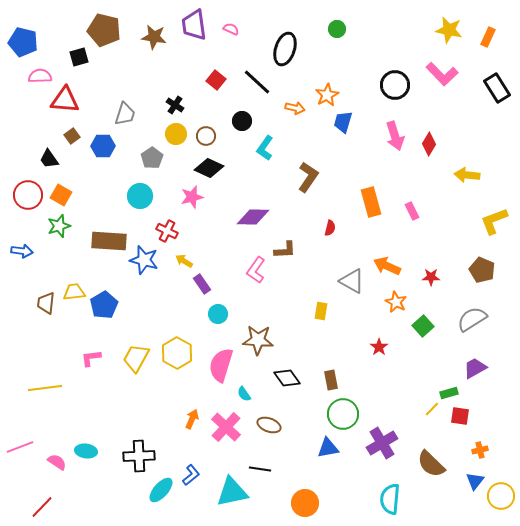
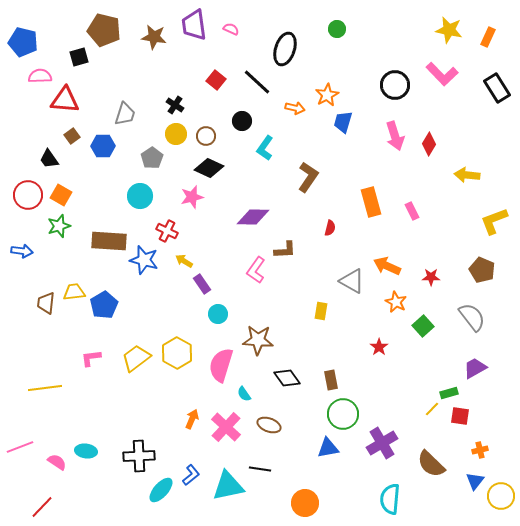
gray semicircle at (472, 319): moved 2 px up; rotated 84 degrees clockwise
yellow trapezoid at (136, 358): rotated 24 degrees clockwise
cyan triangle at (232, 492): moved 4 px left, 6 px up
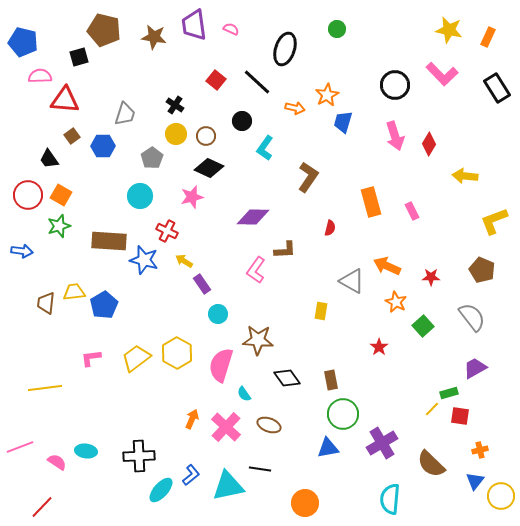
yellow arrow at (467, 175): moved 2 px left, 1 px down
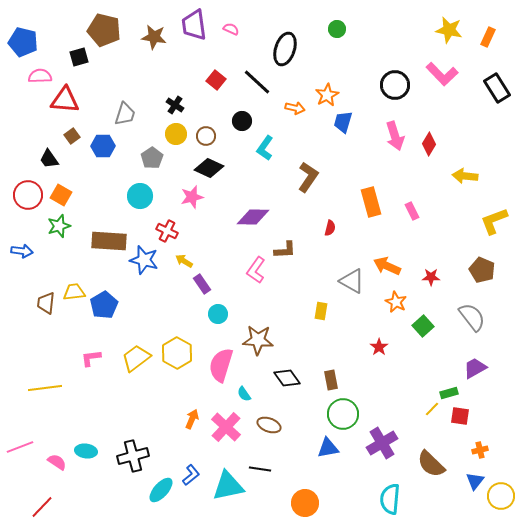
black cross at (139, 456): moved 6 px left; rotated 12 degrees counterclockwise
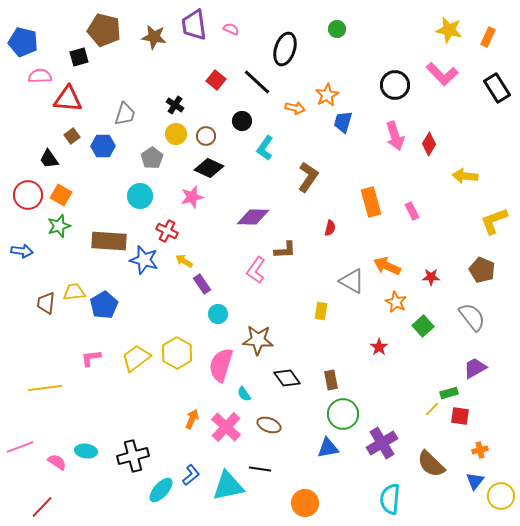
red triangle at (65, 100): moved 3 px right, 1 px up
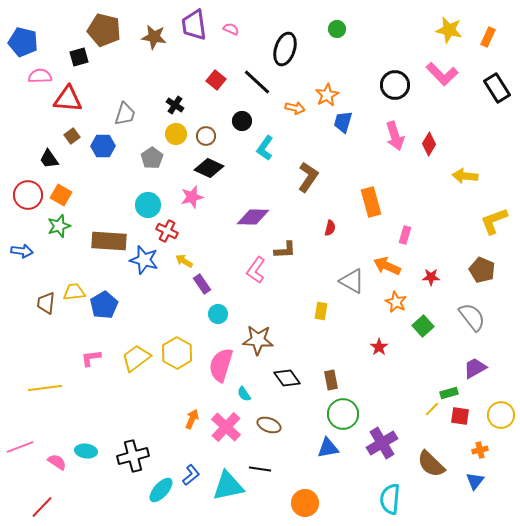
cyan circle at (140, 196): moved 8 px right, 9 px down
pink rectangle at (412, 211): moved 7 px left, 24 px down; rotated 42 degrees clockwise
yellow circle at (501, 496): moved 81 px up
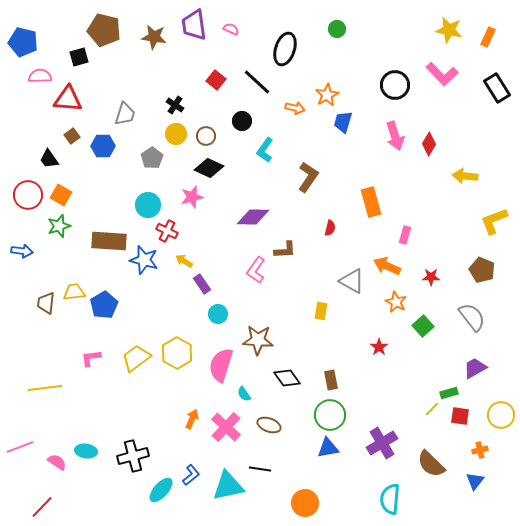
cyan L-shape at (265, 148): moved 2 px down
green circle at (343, 414): moved 13 px left, 1 px down
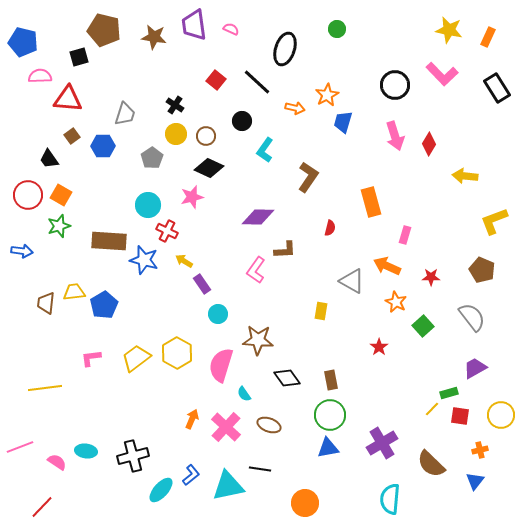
purple diamond at (253, 217): moved 5 px right
